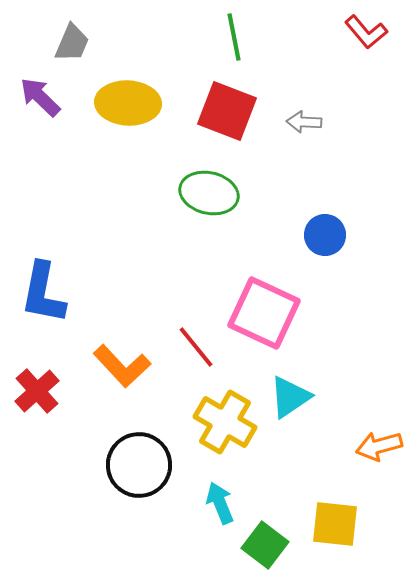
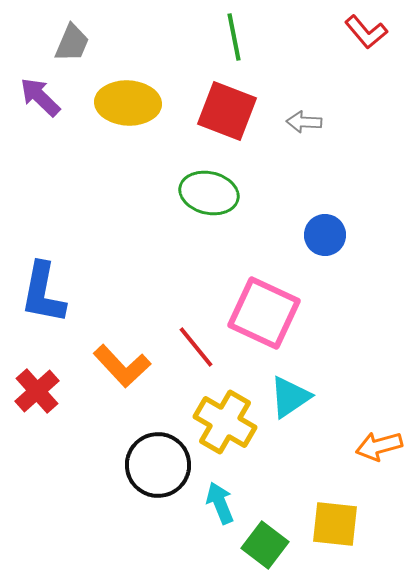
black circle: moved 19 px right
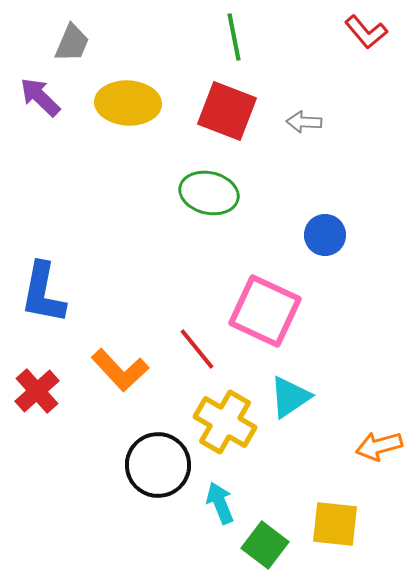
pink square: moved 1 px right, 2 px up
red line: moved 1 px right, 2 px down
orange L-shape: moved 2 px left, 4 px down
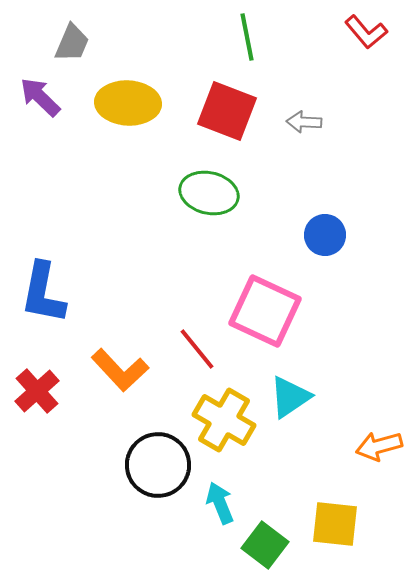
green line: moved 13 px right
yellow cross: moved 1 px left, 2 px up
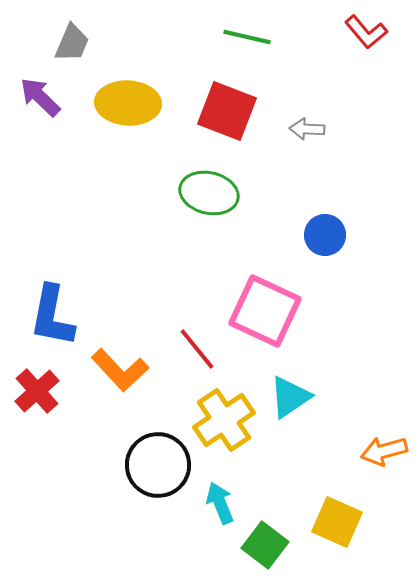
green line: rotated 66 degrees counterclockwise
gray arrow: moved 3 px right, 7 px down
blue L-shape: moved 9 px right, 23 px down
yellow cross: rotated 26 degrees clockwise
orange arrow: moved 5 px right, 5 px down
yellow square: moved 2 px right, 2 px up; rotated 18 degrees clockwise
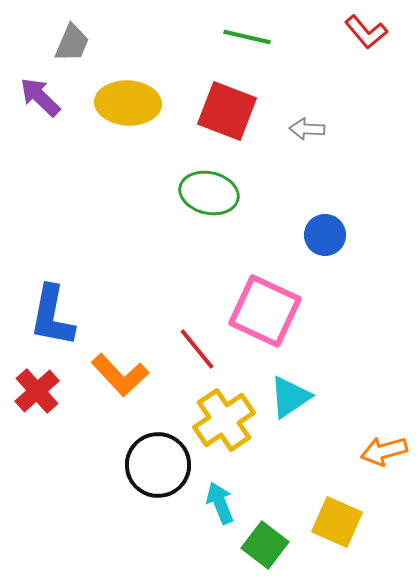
orange L-shape: moved 5 px down
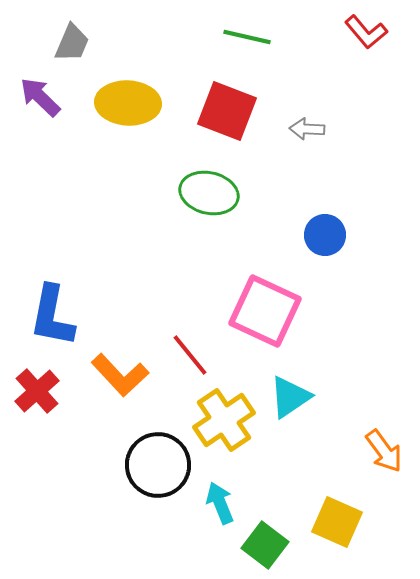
red line: moved 7 px left, 6 px down
orange arrow: rotated 111 degrees counterclockwise
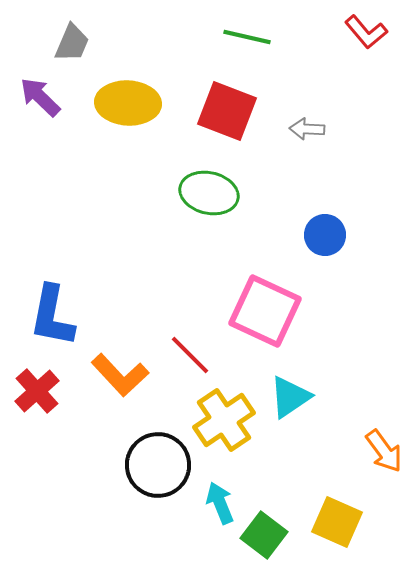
red line: rotated 6 degrees counterclockwise
green square: moved 1 px left, 10 px up
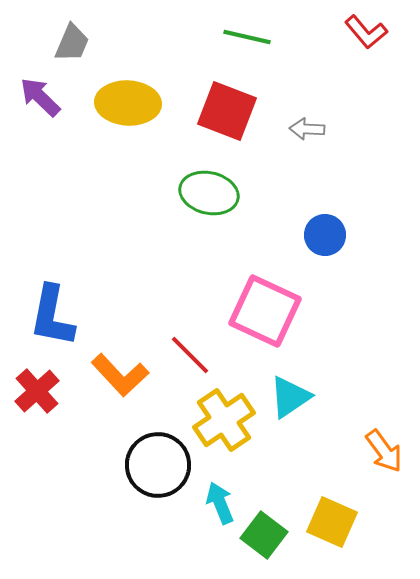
yellow square: moved 5 px left
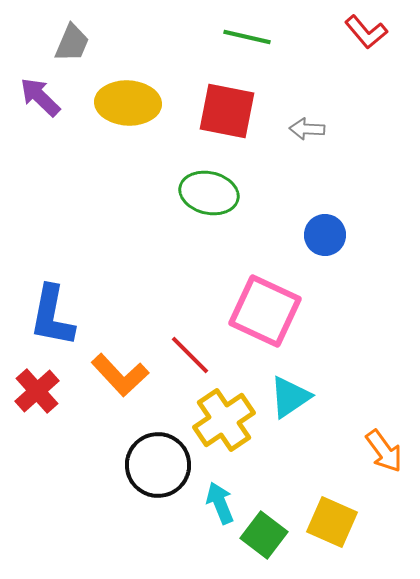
red square: rotated 10 degrees counterclockwise
